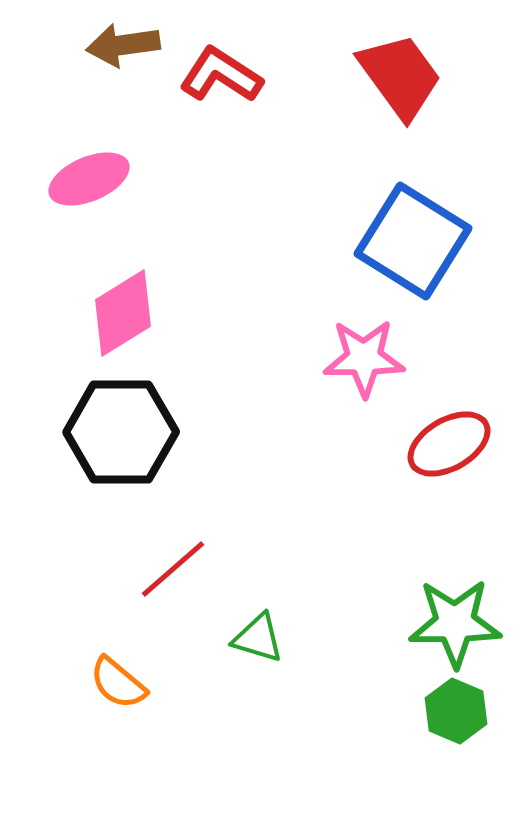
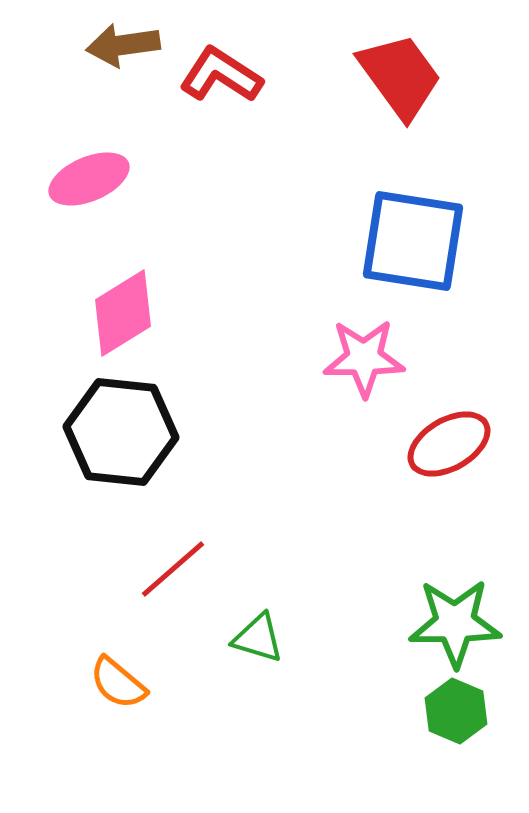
blue square: rotated 23 degrees counterclockwise
black hexagon: rotated 6 degrees clockwise
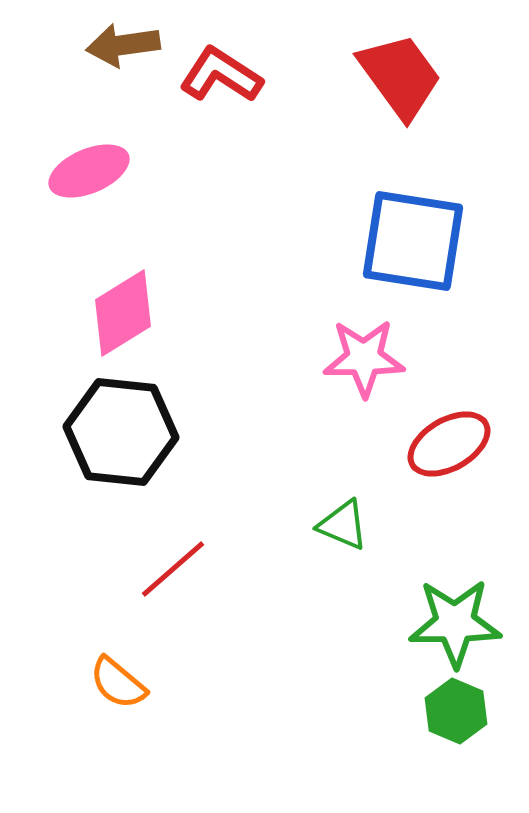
pink ellipse: moved 8 px up
green triangle: moved 85 px right, 113 px up; rotated 6 degrees clockwise
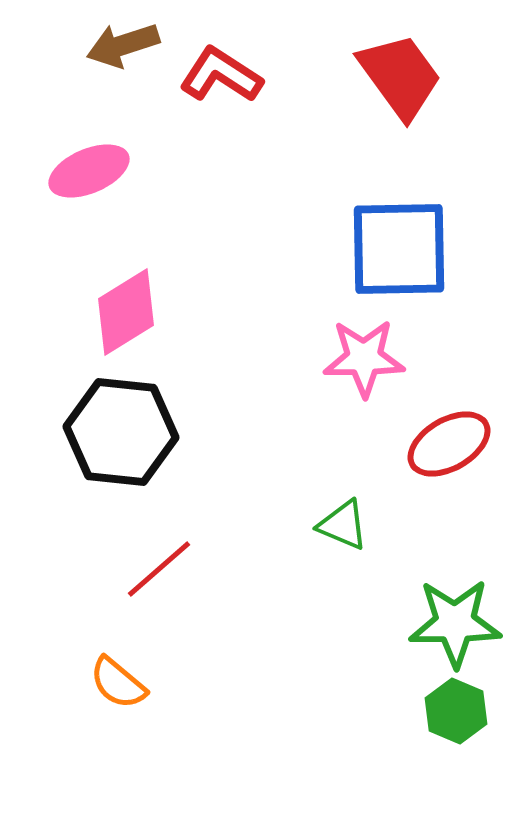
brown arrow: rotated 10 degrees counterclockwise
blue square: moved 14 px left, 8 px down; rotated 10 degrees counterclockwise
pink diamond: moved 3 px right, 1 px up
red line: moved 14 px left
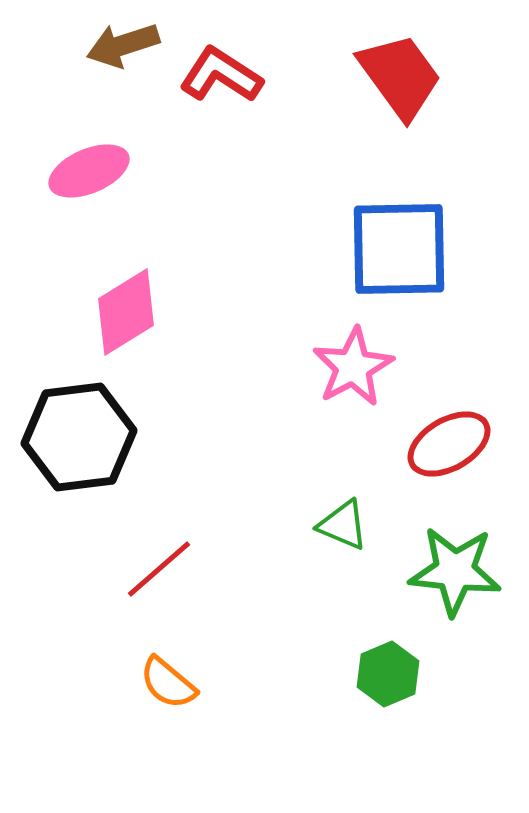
pink star: moved 11 px left, 9 px down; rotated 28 degrees counterclockwise
black hexagon: moved 42 px left, 5 px down; rotated 13 degrees counterclockwise
green star: moved 52 px up; rotated 6 degrees clockwise
orange semicircle: moved 50 px right
green hexagon: moved 68 px left, 37 px up; rotated 14 degrees clockwise
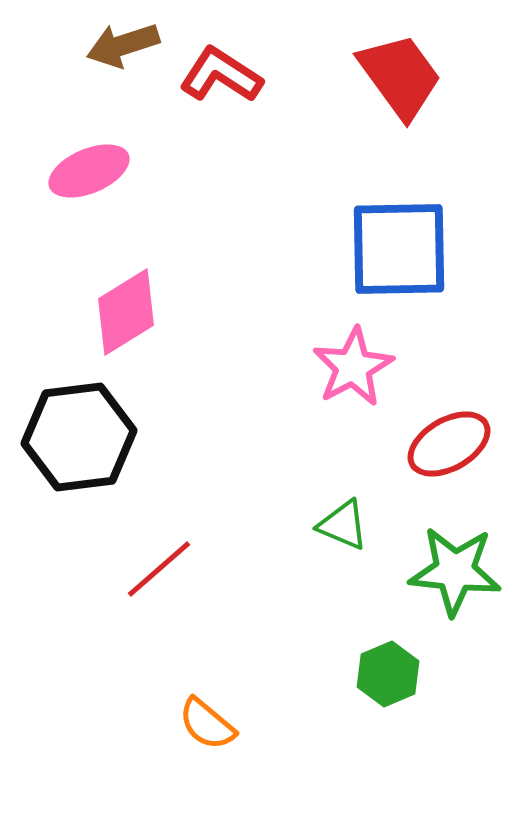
orange semicircle: moved 39 px right, 41 px down
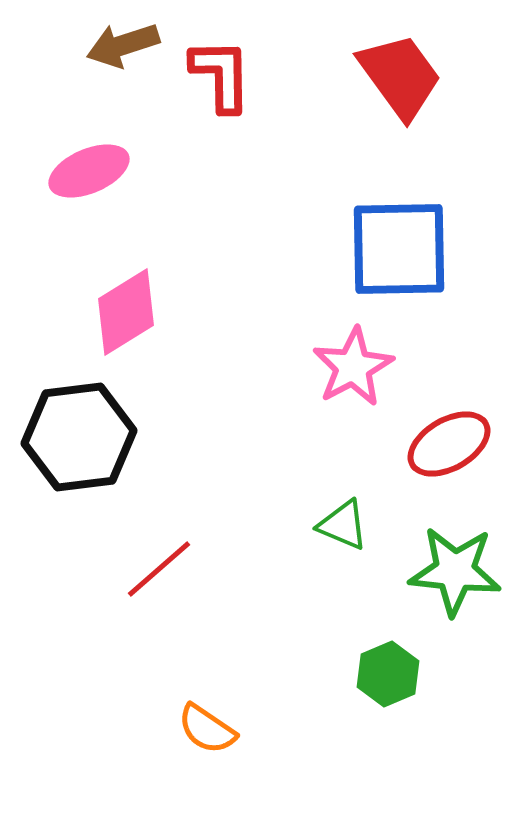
red L-shape: rotated 56 degrees clockwise
orange semicircle: moved 5 px down; rotated 6 degrees counterclockwise
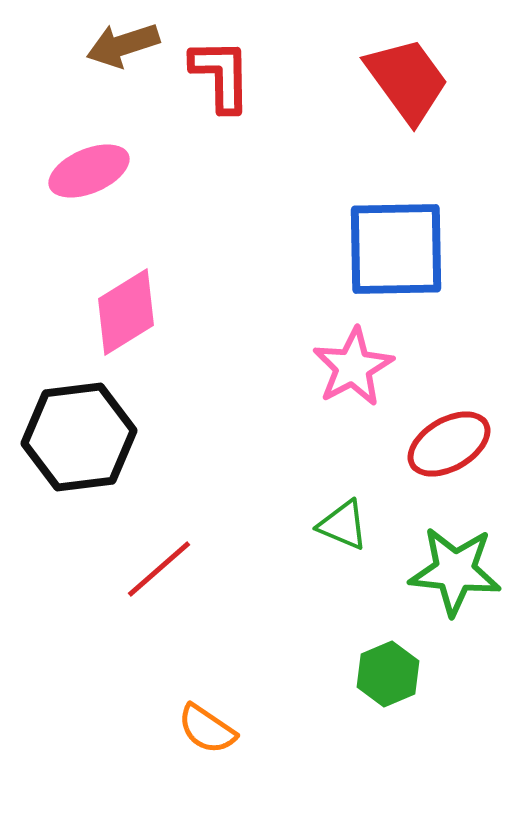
red trapezoid: moved 7 px right, 4 px down
blue square: moved 3 px left
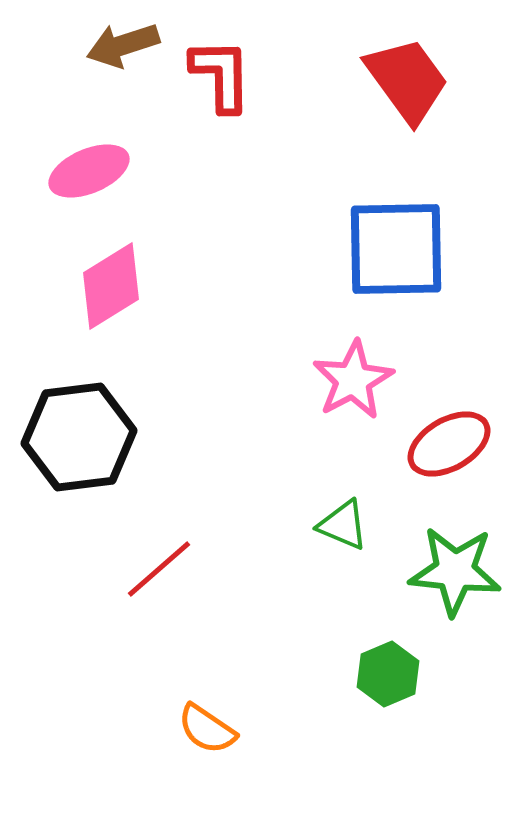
pink diamond: moved 15 px left, 26 px up
pink star: moved 13 px down
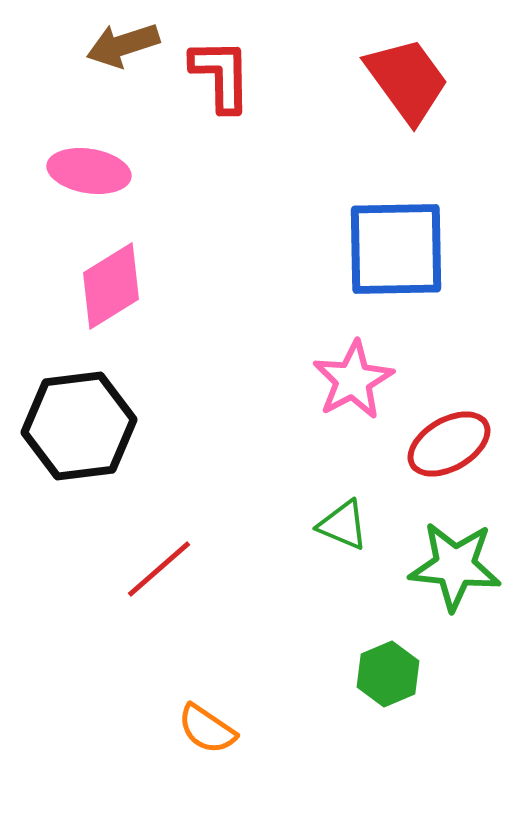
pink ellipse: rotated 32 degrees clockwise
black hexagon: moved 11 px up
green star: moved 5 px up
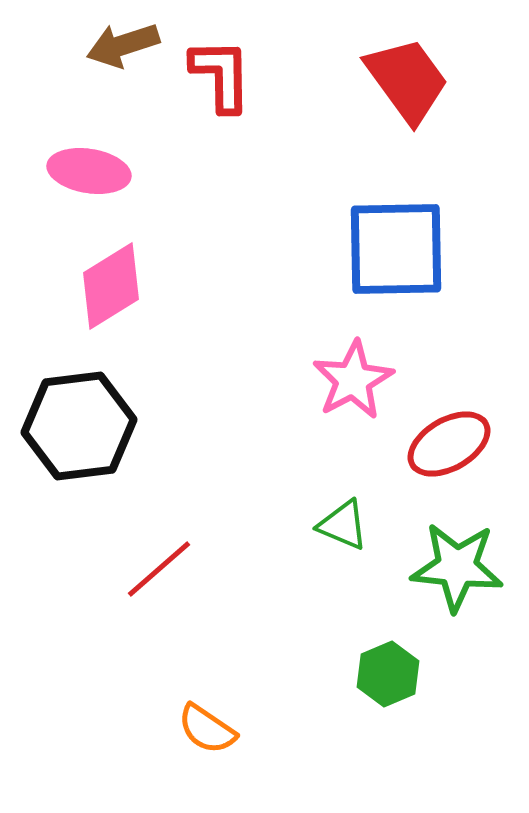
green star: moved 2 px right, 1 px down
